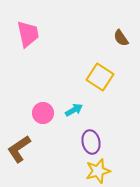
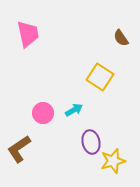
yellow star: moved 15 px right, 10 px up
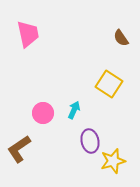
yellow square: moved 9 px right, 7 px down
cyan arrow: rotated 36 degrees counterclockwise
purple ellipse: moved 1 px left, 1 px up
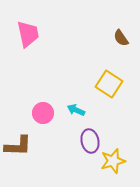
cyan arrow: moved 2 px right; rotated 90 degrees counterclockwise
brown L-shape: moved 1 px left, 3 px up; rotated 144 degrees counterclockwise
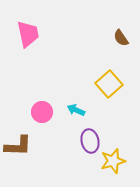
yellow square: rotated 16 degrees clockwise
pink circle: moved 1 px left, 1 px up
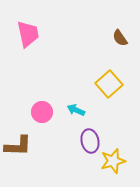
brown semicircle: moved 1 px left
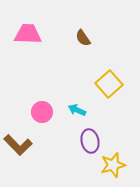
pink trapezoid: rotated 76 degrees counterclockwise
brown semicircle: moved 37 px left
cyan arrow: moved 1 px right
brown L-shape: moved 1 px up; rotated 44 degrees clockwise
yellow star: moved 4 px down
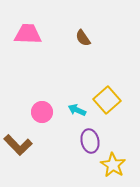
yellow square: moved 2 px left, 16 px down
yellow star: rotated 25 degrees counterclockwise
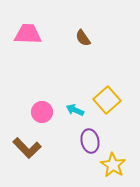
cyan arrow: moved 2 px left
brown L-shape: moved 9 px right, 3 px down
